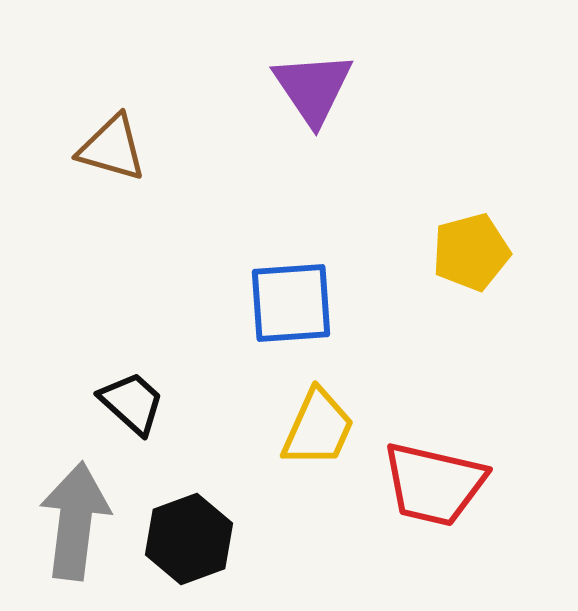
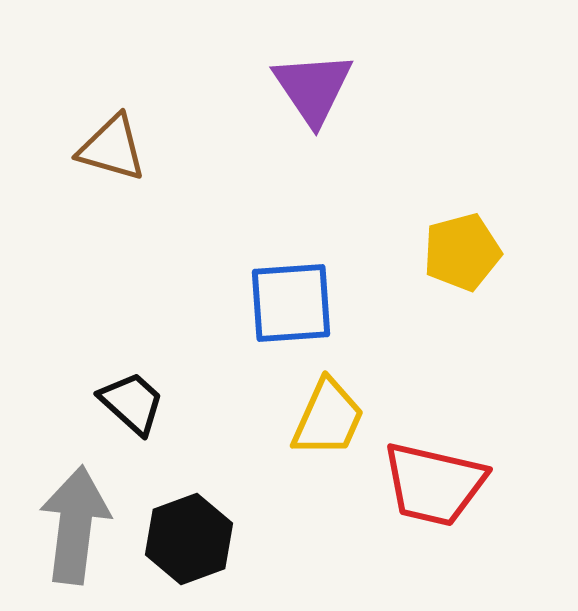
yellow pentagon: moved 9 px left
yellow trapezoid: moved 10 px right, 10 px up
gray arrow: moved 4 px down
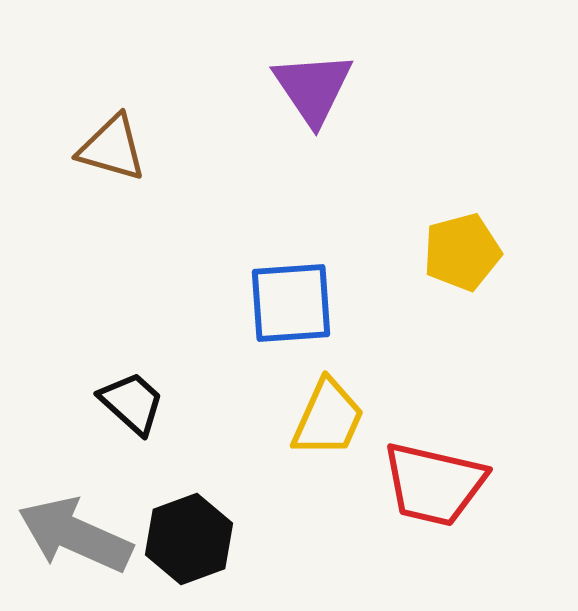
gray arrow: moved 10 px down; rotated 73 degrees counterclockwise
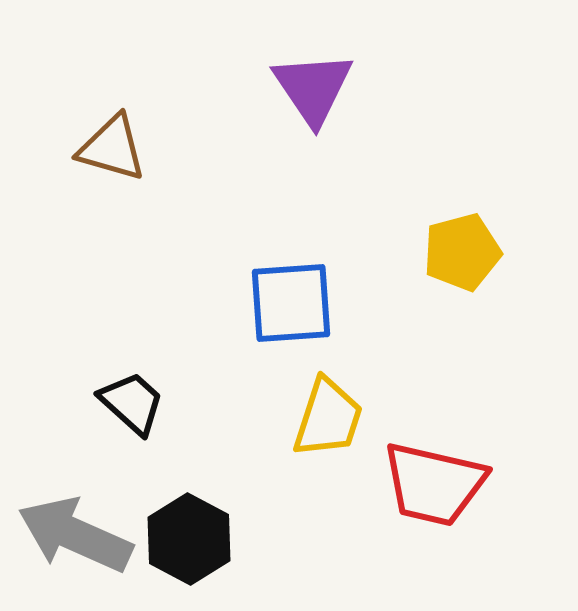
yellow trapezoid: rotated 6 degrees counterclockwise
black hexagon: rotated 12 degrees counterclockwise
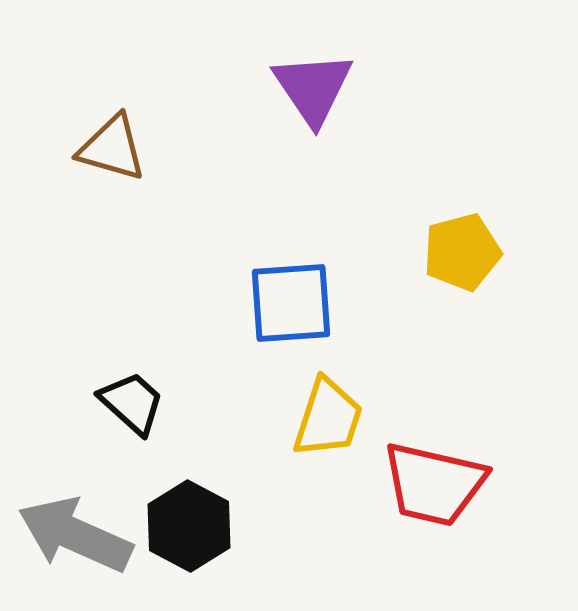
black hexagon: moved 13 px up
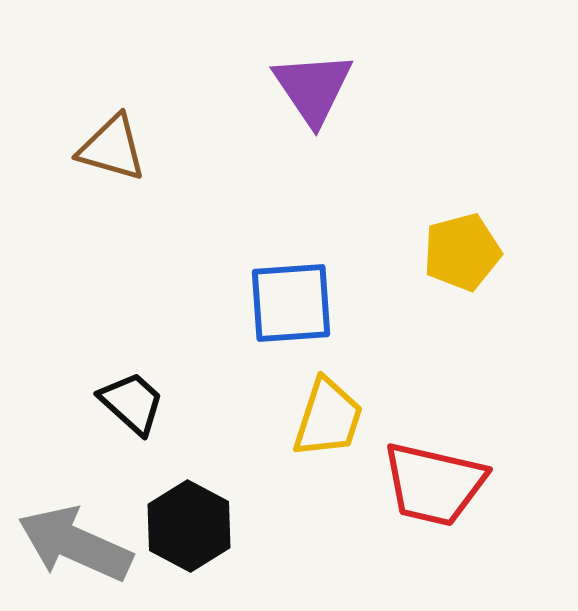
gray arrow: moved 9 px down
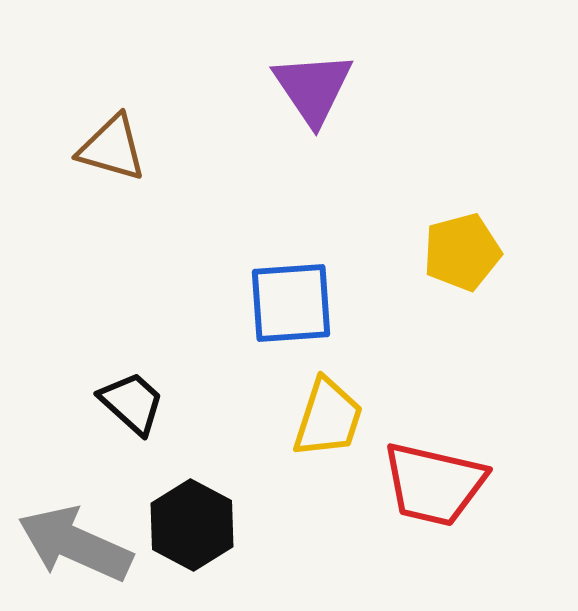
black hexagon: moved 3 px right, 1 px up
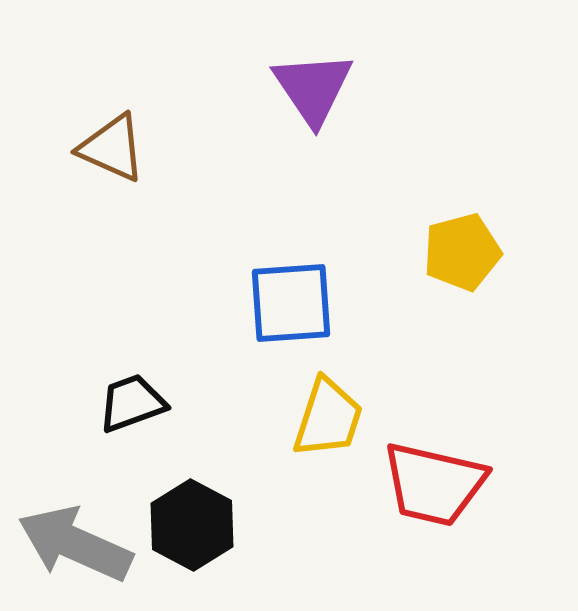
brown triangle: rotated 8 degrees clockwise
black trapezoid: rotated 62 degrees counterclockwise
